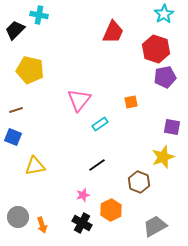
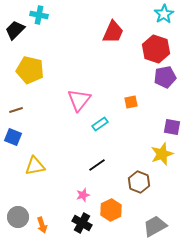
yellow star: moved 1 px left, 3 px up
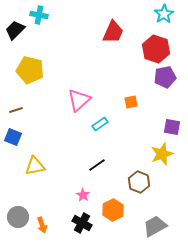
pink triangle: rotated 10 degrees clockwise
pink star: rotated 24 degrees counterclockwise
orange hexagon: moved 2 px right
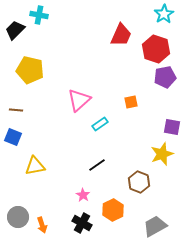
red trapezoid: moved 8 px right, 3 px down
brown line: rotated 24 degrees clockwise
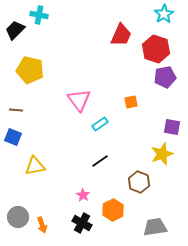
pink triangle: rotated 25 degrees counterclockwise
black line: moved 3 px right, 4 px up
gray trapezoid: moved 1 px down; rotated 20 degrees clockwise
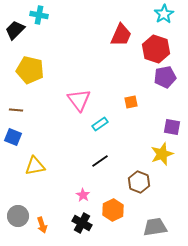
gray circle: moved 1 px up
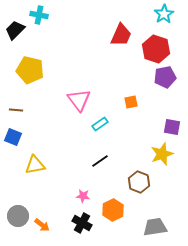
yellow triangle: moved 1 px up
pink star: moved 1 px down; rotated 24 degrees counterclockwise
orange arrow: rotated 35 degrees counterclockwise
